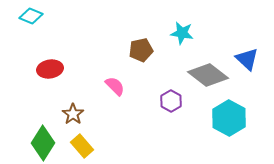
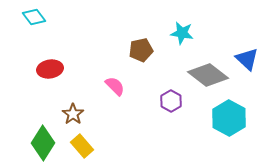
cyan diamond: moved 3 px right, 1 px down; rotated 30 degrees clockwise
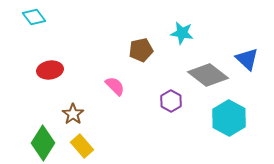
red ellipse: moved 1 px down
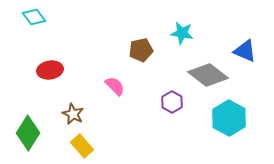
blue triangle: moved 2 px left, 8 px up; rotated 20 degrees counterclockwise
purple hexagon: moved 1 px right, 1 px down
brown star: rotated 10 degrees counterclockwise
green diamond: moved 15 px left, 10 px up
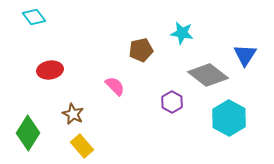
blue triangle: moved 4 px down; rotated 40 degrees clockwise
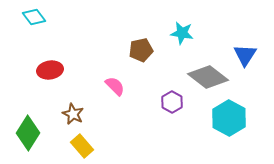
gray diamond: moved 2 px down
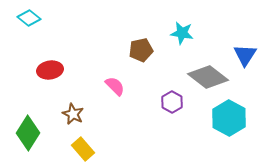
cyan diamond: moved 5 px left, 1 px down; rotated 15 degrees counterclockwise
yellow rectangle: moved 1 px right, 3 px down
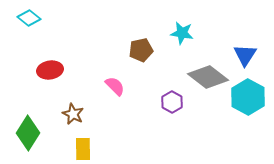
cyan hexagon: moved 19 px right, 21 px up
yellow rectangle: rotated 40 degrees clockwise
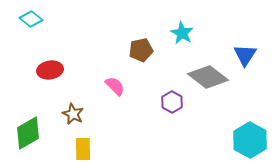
cyan diamond: moved 2 px right, 1 px down
cyan star: rotated 20 degrees clockwise
cyan hexagon: moved 2 px right, 43 px down
green diamond: rotated 28 degrees clockwise
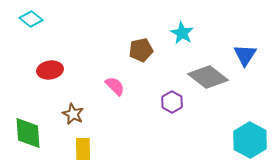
green diamond: rotated 64 degrees counterclockwise
